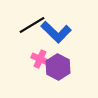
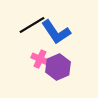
blue L-shape: rotated 12 degrees clockwise
purple hexagon: rotated 10 degrees clockwise
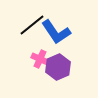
black line: rotated 8 degrees counterclockwise
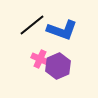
blue L-shape: moved 6 px right, 2 px up; rotated 36 degrees counterclockwise
purple hexagon: moved 1 px up
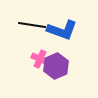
black line: rotated 48 degrees clockwise
purple hexagon: moved 2 px left
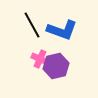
black line: rotated 52 degrees clockwise
purple hexagon: rotated 10 degrees clockwise
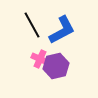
blue L-shape: rotated 48 degrees counterclockwise
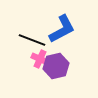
black line: moved 15 px down; rotated 40 degrees counterclockwise
blue L-shape: moved 1 px up
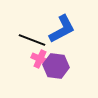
purple hexagon: rotated 20 degrees clockwise
